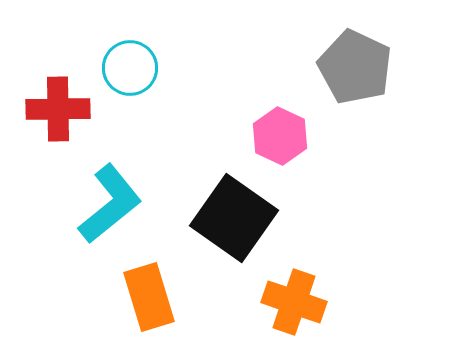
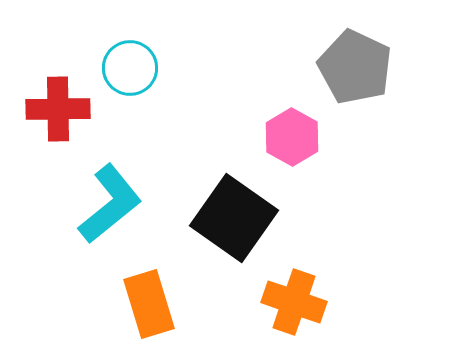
pink hexagon: moved 12 px right, 1 px down; rotated 4 degrees clockwise
orange rectangle: moved 7 px down
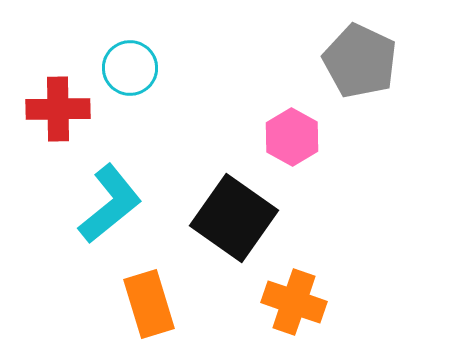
gray pentagon: moved 5 px right, 6 px up
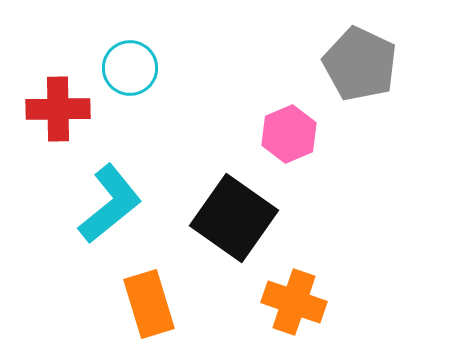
gray pentagon: moved 3 px down
pink hexagon: moved 3 px left, 3 px up; rotated 8 degrees clockwise
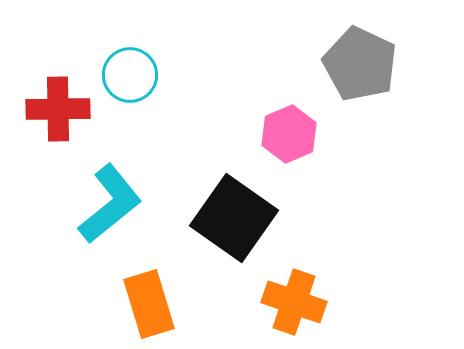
cyan circle: moved 7 px down
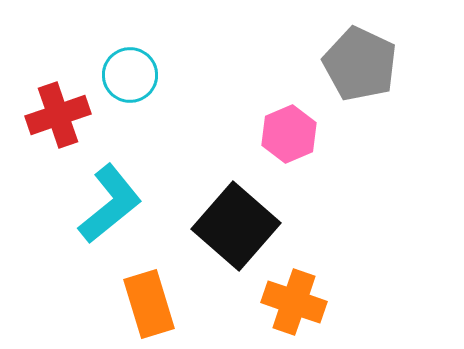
red cross: moved 6 px down; rotated 18 degrees counterclockwise
black square: moved 2 px right, 8 px down; rotated 6 degrees clockwise
